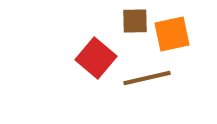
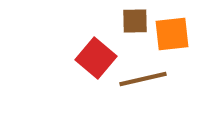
orange square: rotated 6 degrees clockwise
brown line: moved 4 px left, 1 px down
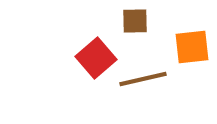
orange square: moved 20 px right, 13 px down
red square: rotated 9 degrees clockwise
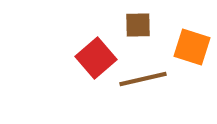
brown square: moved 3 px right, 4 px down
orange square: rotated 24 degrees clockwise
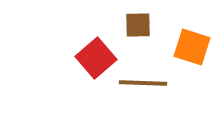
brown line: moved 4 px down; rotated 15 degrees clockwise
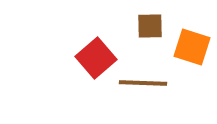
brown square: moved 12 px right, 1 px down
